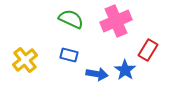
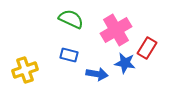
pink cross: moved 9 px down; rotated 8 degrees counterclockwise
red rectangle: moved 1 px left, 2 px up
yellow cross: moved 10 px down; rotated 20 degrees clockwise
blue star: moved 7 px up; rotated 25 degrees counterclockwise
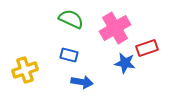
pink cross: moved 1 px left, 2 px up
red rectangle: rotated 40 degrees clockwise
blue arrow: moved 15 px left, 8 px down
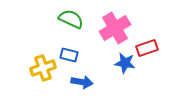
yellow cross: moved 18 px right, 2 px up
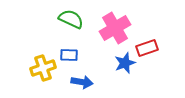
blue rectangle: rotated 12 degrees counterclockwise
blue star: rotated 30 degrees counterclockwise
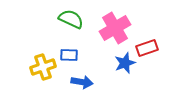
yellow cross: moved 1 px up
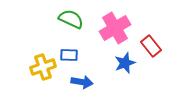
red rectangle: moved 4 px right, 2 px up; rotated 70 degrees clockwise
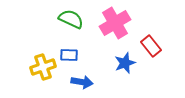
pink cross: moved 5 px up
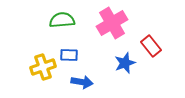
green semicircle: moved 9 px left, 1 px down; rotated 30 degrees counterclockwise
pink cross: moved 3 px left
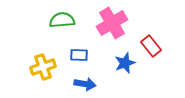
blue rectangle: moved 10 px right
blue arrow: moved 3 px right, 2 px down
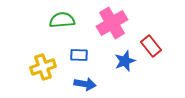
blue star: moved 2 px up
